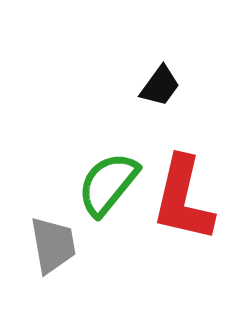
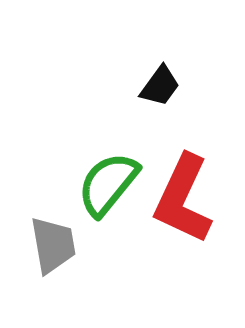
red L-shape: rotated 12 degrees clockwise
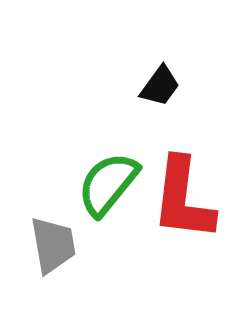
red L-shape: rotated 18 degrees counterclockwise
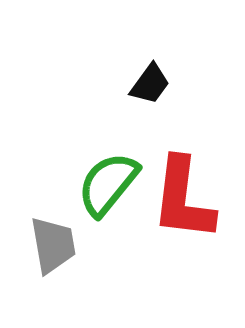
black trapezoid: moved 10 px left, 2 px up
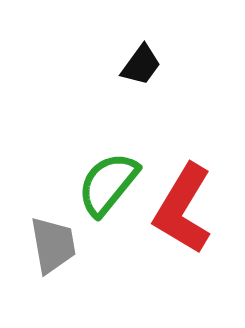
black trapezoid: moved 9 px left, 19 px up
red L-shape: moved 10 px down; rotated 24 degrees clockwise
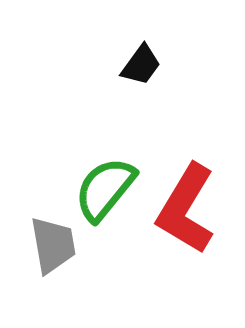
green semicircle: moved 3 px left, 5 px down
red L-shape: moved 3 px right
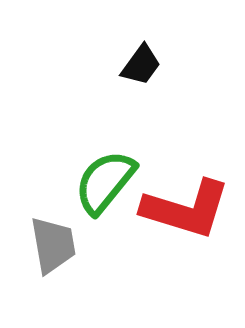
green semicircle: moved 7 px up
red L-shape: rotated 104 degrees counterclockwise
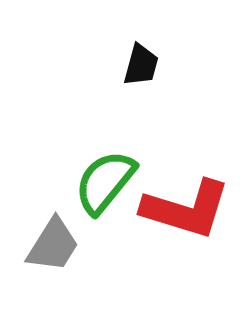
black trapezoid: rotated 21 degrees counterclockwise
gray trapezoid: rotated 42 degrees clockwise
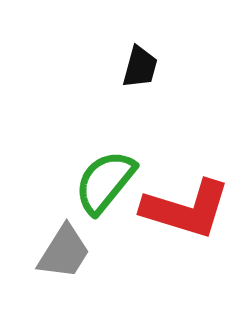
black trapezoid: moved 1 px left, 2 px down
gray trapezoid: moved 11 px right, 7 px down
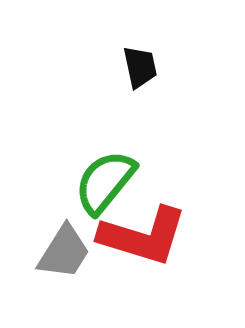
black trapezoid: rotated 27 degrees counterclockwise
red L-shape: moved 43 px left, 27 px down
